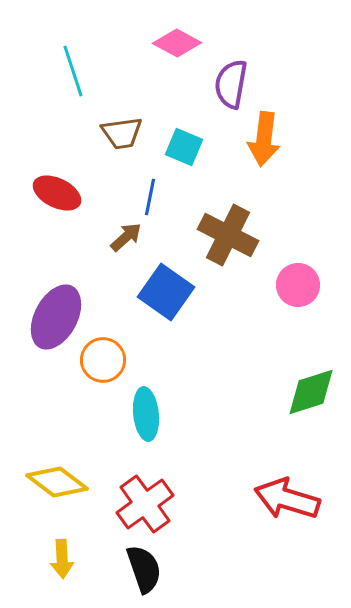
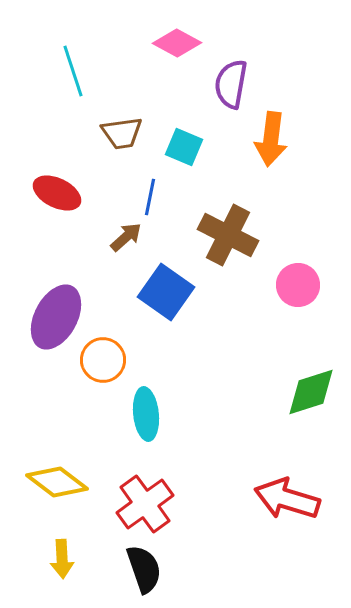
orange arrow: moved 7 px right
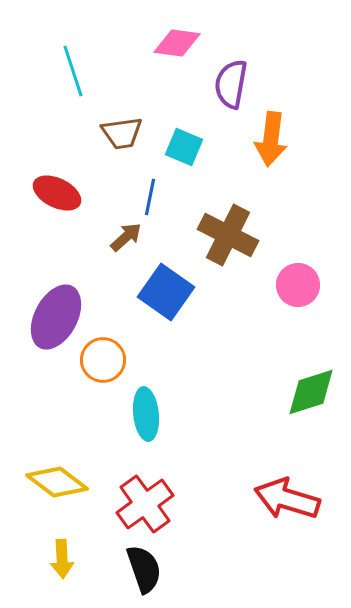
pink diamond: rotated 21 degrees counterclockwise
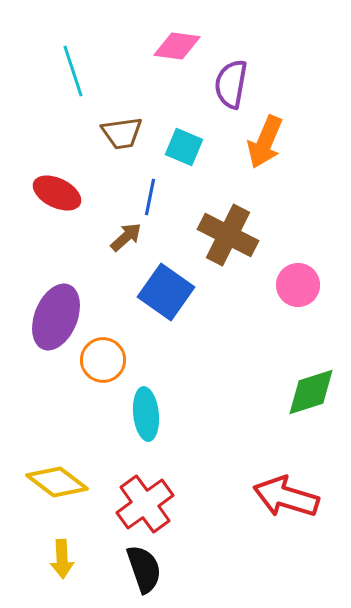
pink diamond: moved 3 px down
orange arrow: moved 6 px left, 3 px down; rotated 16 degrees clockwise
purple ellipse: rotated 6 degrees counterclockwise
red arrow: moved 1 px left, 2 px up
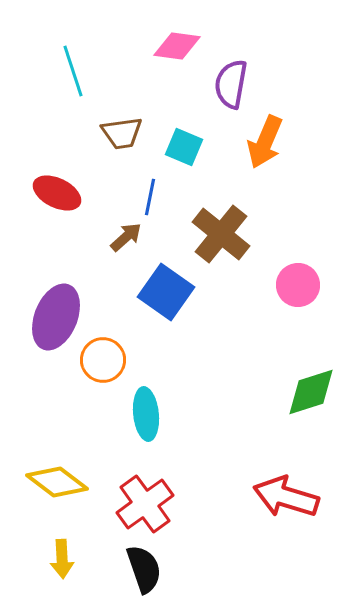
brown cross: moved 7 px left, 1 px up; rotated 12 degrees clockwise
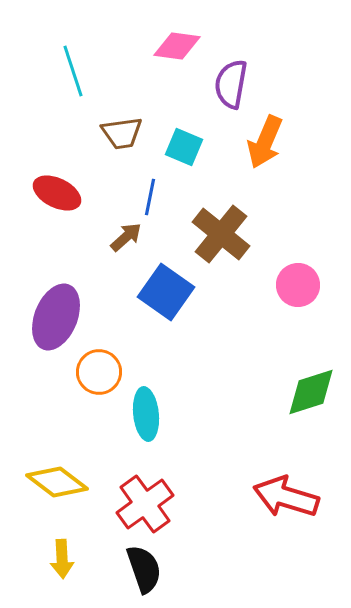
orange circle: moved 4 px left, 12 px down
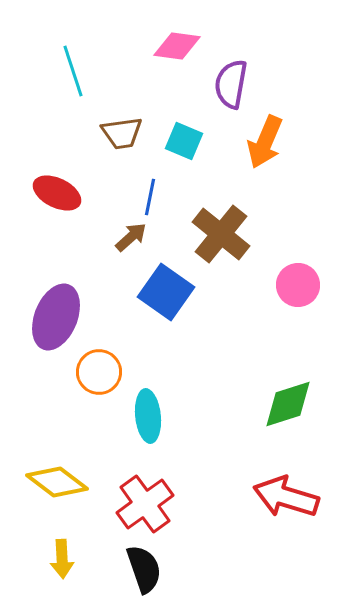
cyan square: moved 6 px up
brown arrow: moved 5 px right
green diamond: moved 23 px left, 12 px down
cyan ellipse: moved 2 px right, 2 px down
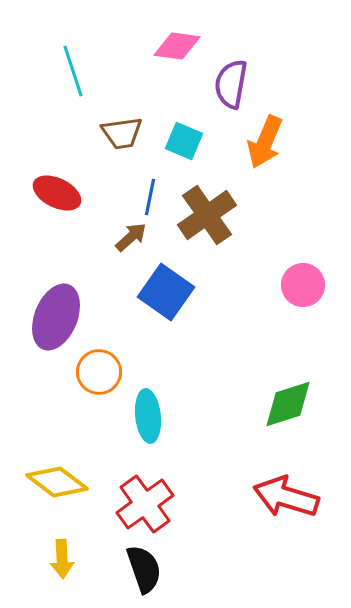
brown cross: moved 14 px left, 19 px up; rotated 16 degrees clockwise
pink circle: moved 5 px right
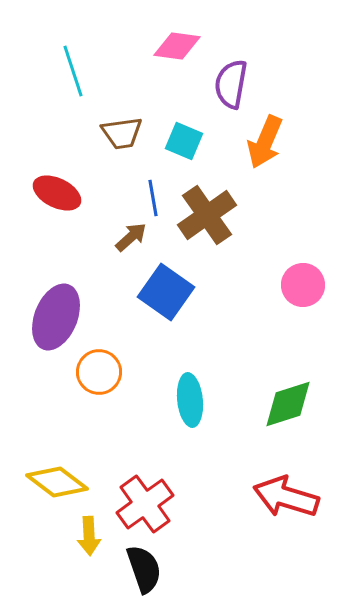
blue line: moved 3 px right, 1 px down; rotated 21 degrees counterclockwise
cyan ellipse: moved 42 px right, 16 px up
yellow arrow: moved 27 px right, 23 px up
